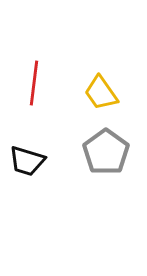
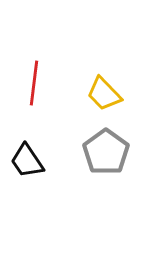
yellow trapezoid: moved 3 px right, 1 px down; rotated 9 degrees counterclockwise
black trapezoid: rotated 39 degrees clockwise
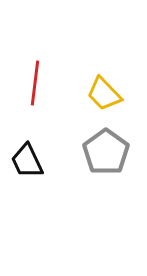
red line: moved 1 px right
black trapezoid: rotated 9 degrees clockwise
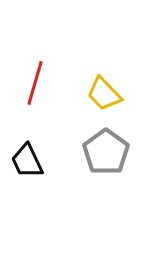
red line: rotated 9 degrees clockwise
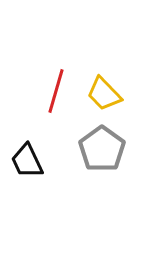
red line: moved 21 px right, 8 px down
gray pentagon: moved 4 px left, 3 px up
